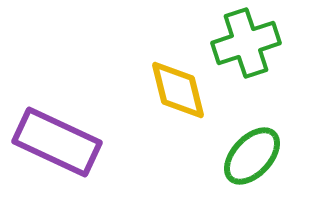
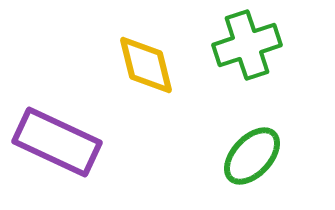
green cross: moved 1 px right, 2 px down
yellow diamond: moved 32 px left, 25 px up
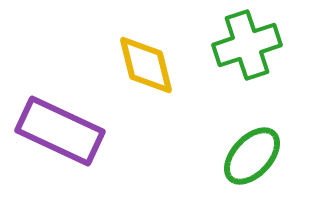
purple rectangle: moved 3 px right, 11 px up
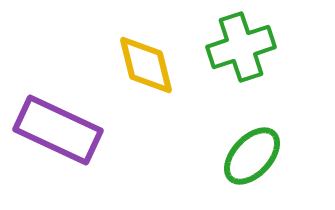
green cross: moved 6 px left, 2 px down
purple rectangle: moved 2 px left, 1 px up
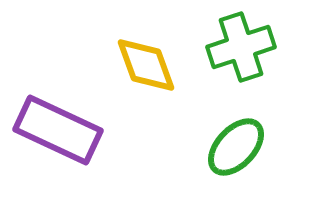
yellow diamond: rotated 6 degrees counterclockwise
green ellipse: moved 16 px left, 9 px up
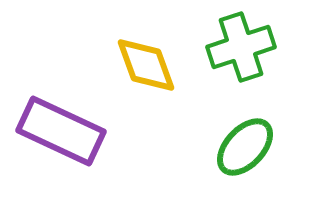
purple rectangle: moved 3 px right, 1 px down
green ellipse: moved 9 px right
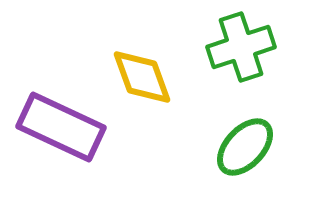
yellow diamond: moved 4 px left, 12 px down
purple rectangle: moved 4 px up
